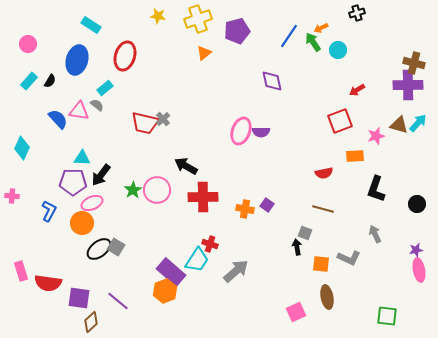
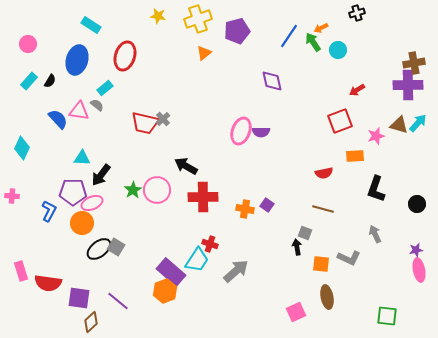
brown cross at (414, 63): rotated 25 degrees counterclockwise
purple pentagon at (73, 182): moved 10 px down
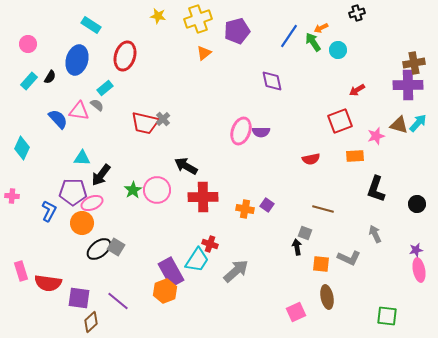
black semicircle at (50, 81): moved 4 px up
red semicircle at (324, 173): moved 13 px left, 14 px up
purple rectangle at (171, 272): rotated 20 degrees clockwise
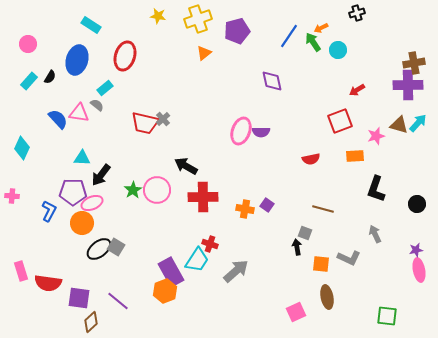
pink triangle at (79, 111): moved 2 px down
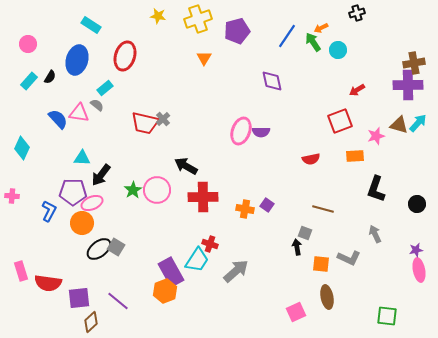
blue line at (289, 36): moved 2 px left
orange triangle at (204, 53): moved 5 px down; rotated 21 degrees counterclockwise
purple square at (79, 298): rotated 15 degrees counterclockwise
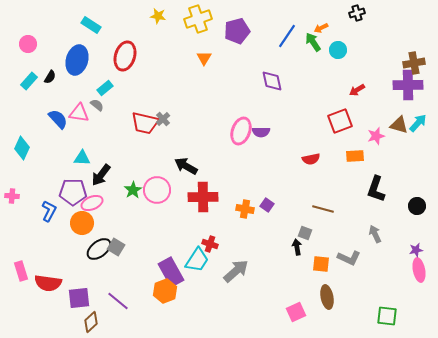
black circle at (417, 204): moved 2 px down
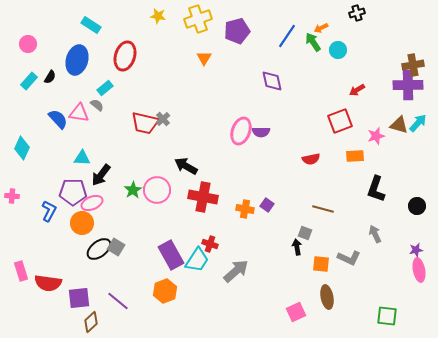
brown cross at (414, 63): moved 1 px left, 2 px down
red cross at (203, 197): rotated 12 degrees clockwise
purple rectangle at (171, 272): moved 17 px up
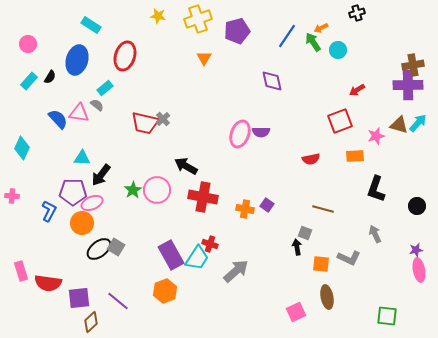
pink ellipse at (241, 131): moved 1 px left, 3 px down
cyan trapezoid at (197, 260): moved 2 px up
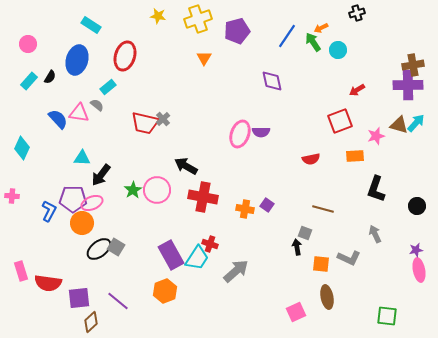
cyan rectangle at (105, 88): moved 3 px right, 1 px up
cyan arrow at (418, 123): moved 2 px left
purple pentagon at (73, 192): moved 7 px down
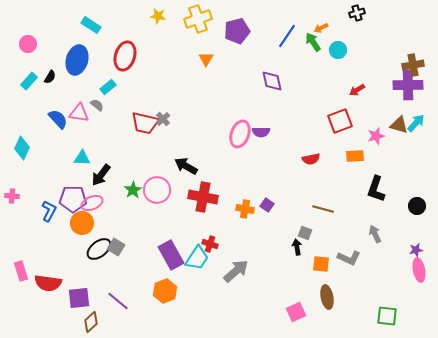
orange triangle at (204, 58): moved 2 px right, 1 px down
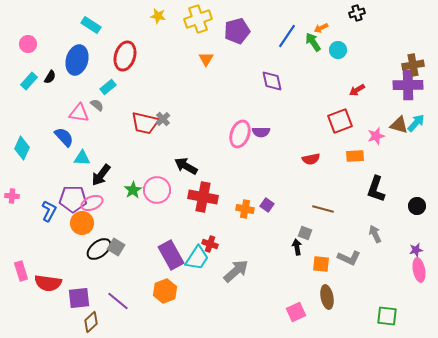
blue semicircle at (58, 119): moved 6 px right, 18 px down
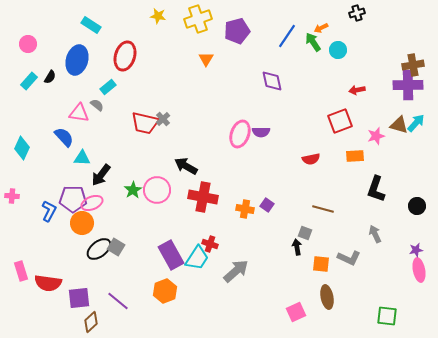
red arrow at (357, 90): rotated 21 degrees clockwise
